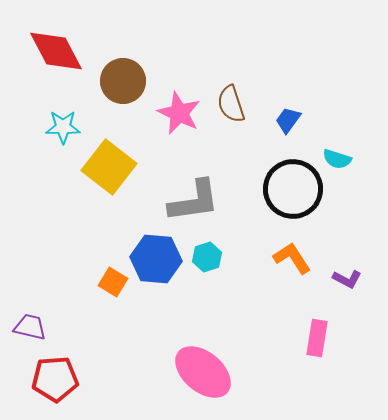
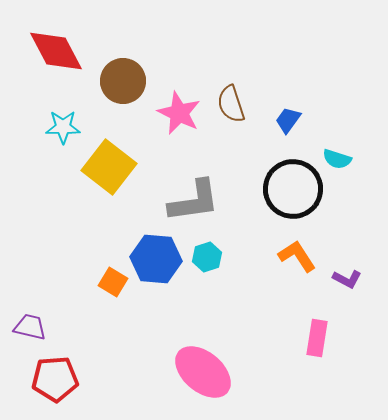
orange L-shape: moved 5 px right, 2 px up
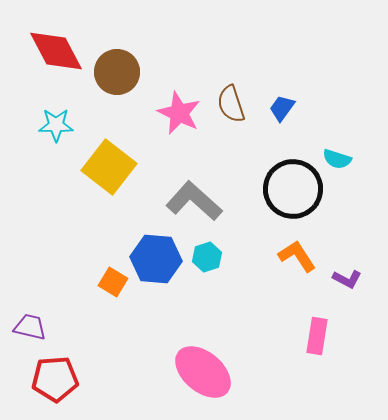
brown circle: moved 6 px left, 9 px up
blue trapezoid: moved 6 px left, 12 px up
cyan star: moved 7 px left, 2 px up
gray L-shape: rotated 130 degrees counterclockwise
pink rectangle: moved 2 px up
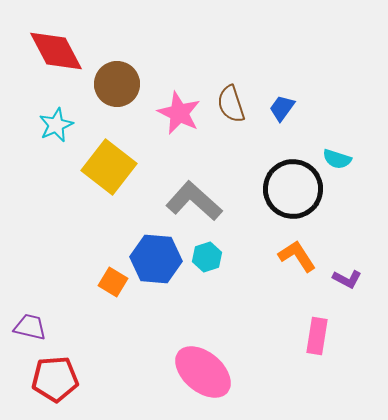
brown circle: moved 12 px down
cyan star: rotated 24 degrees counterclockwise
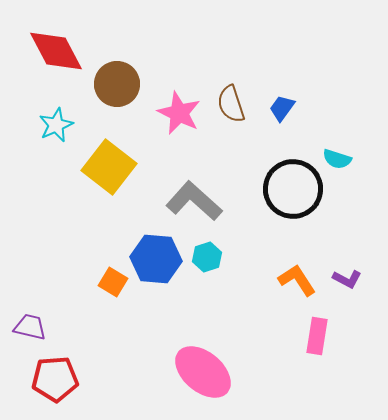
orange L-shape: moved 24 px down
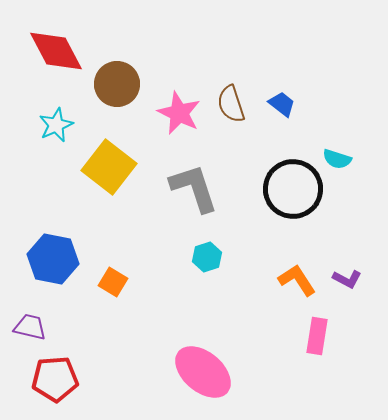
blue trapezoid: moved 4 px up; rotated 92 degrees clockwise
gray L-shape: moved 13 px up; rotated 30 degrees clockwise
blue hexagon: moved 103 px left; rotated 6 degrees clockwise
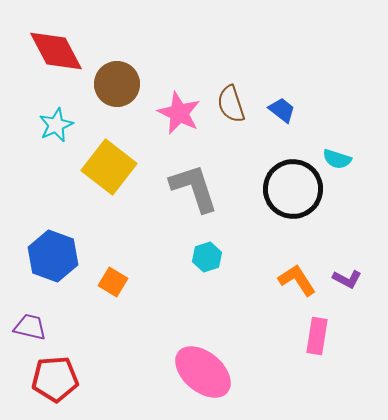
blue trapezoid: moved 6 px down
blue hexagon: moved 3 px up; rotated 9 degrees clockwise
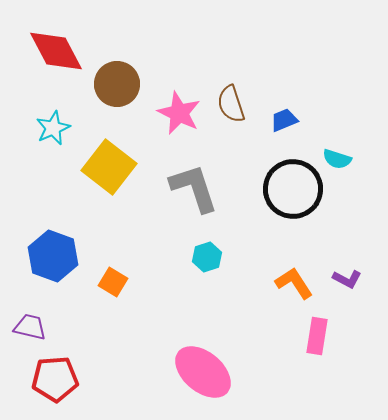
blue trapezoid: moved 2 px right, 10 px down; rotated 60 degrees counterclockwise
cyan star: moved 3 px left, 3 px down
orange L-shape: moved 3 px left, 3 px down
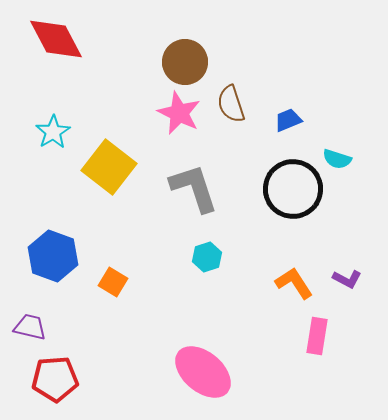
red diamond: moved 12 px up
brown circle: moved 68 px right, 22 px up
blue trapezoid: moved 4 px right
cyan star: moved 4 px down; rotated 8 degrees counterclockwise
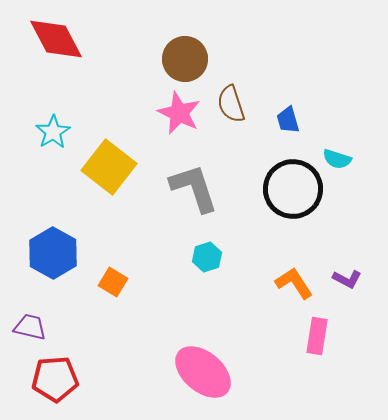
brown circle: moved 3 px up
blue trapezoid: rotated 84 degrees counterclockwise
blue hexagon: moved 3 px up; rotated 9 degrees clockwise
